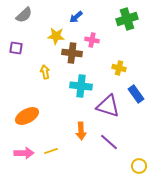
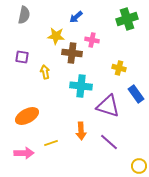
gray semicircle: rotated 36 degrees counterclockwise
purple square: moved 6 px right, 9 px down
yellow line: moved 8 px up
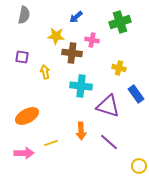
green cross: moved 7 px left, 3 px down
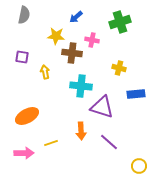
blue rectangle: rotated 60 degrees counterclockwise
purple triangle: moved 6 px left, 1 px down
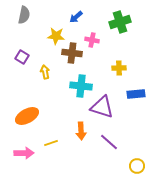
purple square: rotated 24 degrees clockwise
yellow cross: rotated 16 degrees counterclockwise
yellow circle: moved 2 px left
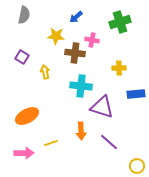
brown cross: moved 3 px right
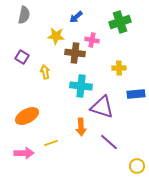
orange arrow: moved 4 px up
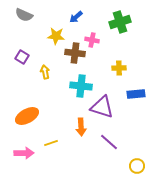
gray semicircle: rotated 102 degrees clockwise
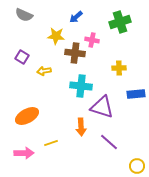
yellow arrow: moved 1 px left, 1 px up; rotated 88 degrees counterclockwise
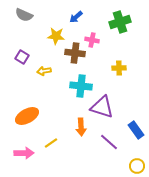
blue rectangle: moved 36 px down; rotated 60 degrees clockwise
yellow line: rotated 16 degrees counterclockwise
